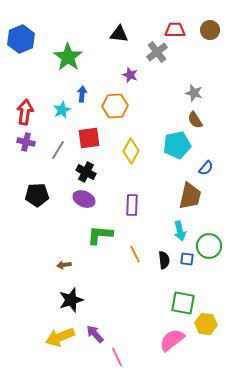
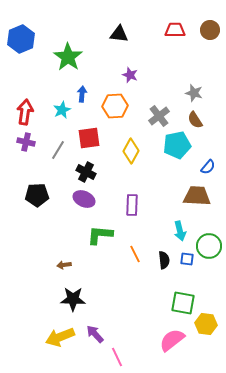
gray cross: moved 2 px right, 64 px down
blue semicircle: moved 2 px right, 1 px up
brown trapezoid: moved 7 px right; rotated 100 degrees counterclockwise
black star: moved 2 px right, 1 px up; rotated 20 degrees clockwise
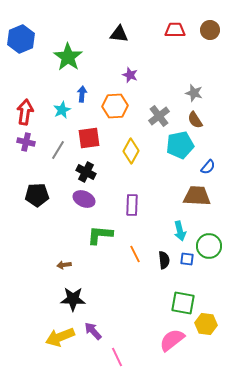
cyan pentagon: moved 3 px right
purple arrow: moved 2 px left, 3 px up
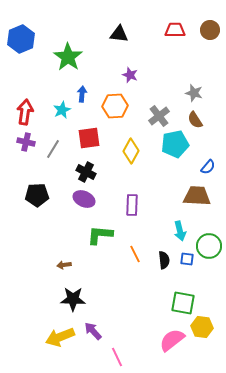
cyan pentagon: moved 5 px left, 1 px up
gray line: moved 5 px left, 1 px up
yellow hexagon: moved 4 px left, 3 px down
